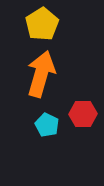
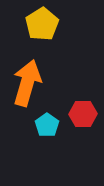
orange arrow: moved 14 px left, 9 px down
cyan pentagon: rotated 10 degrees clockwise
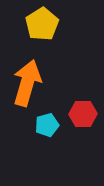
cyan pentagon: rotated 20 degrees clockwise
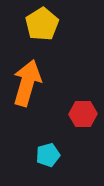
cyan pentagon: moved 1 px right, 30 px down
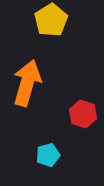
yellow pentagon: moved 9 px right, 4 px up
red hexagon: rotated 20 degrees clockwise
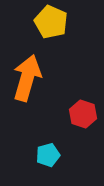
yellow pentagon: moved 2 px down; rotated 16 degrees counterclockwise
orange arrow: moved 5 px up
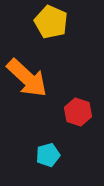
orange arrow: rotated 117 degrees clockwise
red hexagon: moved 5 px left, 2 px up
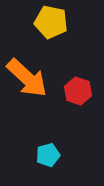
yellow pentagon: rotated 12 degrees counterclockwise
red hexagon: moved 21 px up
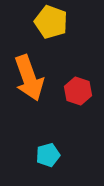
yellow pentagon: rotated 8 degrees clockwise
orange arrow: moved 2 px right; rotated 27 degrees clockwise
